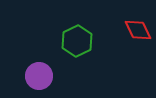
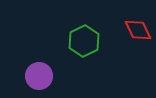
green hexagon: moved 7 px right
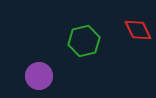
green hexagon: rotated 12 degrees clockwise
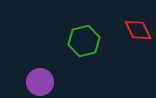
purple circle: moved 1 px right, 6 px down
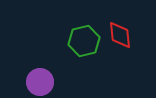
red diamond: moved 18 px left, 5 px down; rotated 20 degrees clockwise
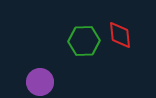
green hexagon: rotated 12 degrees clockwise
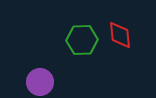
green hexagon: moved 2 px left, 1 px up
